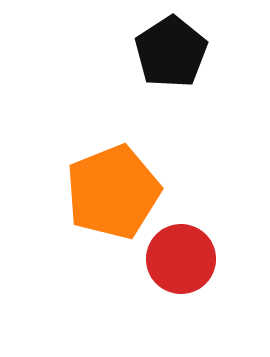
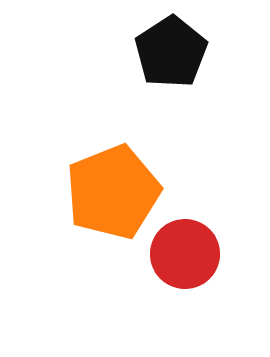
red circle: moved 4 px right, 5 px up
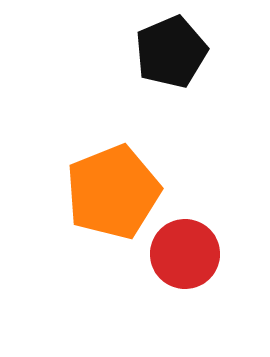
black pentagon: rotated 10 degrees clockwise
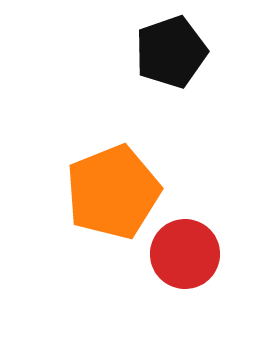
black pentagon: rotated 4 degrees clockwise
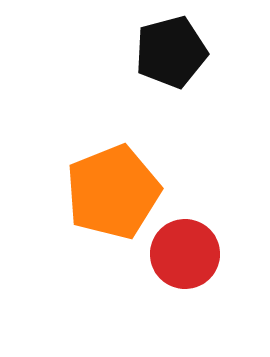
black pentagon: rotated 4 degrees clockwise
